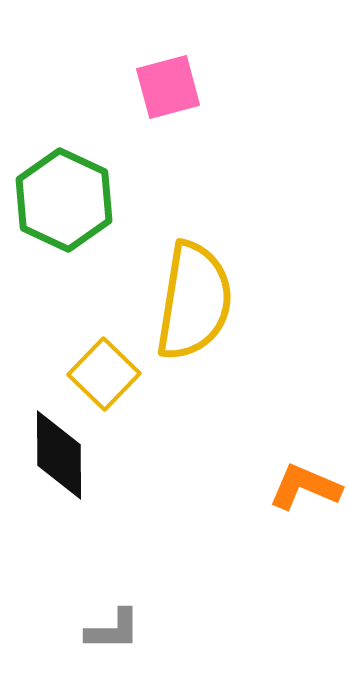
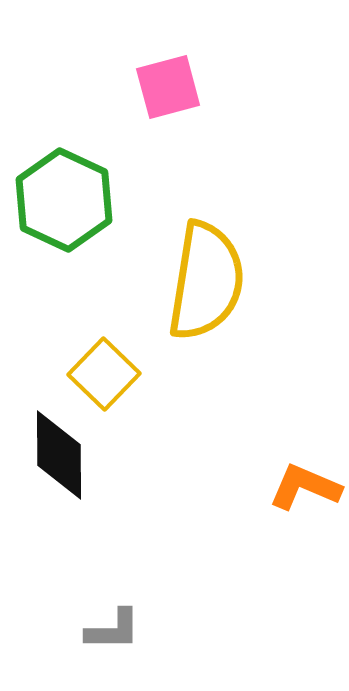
yellow semicircle: moved 12 px right, 20 px up
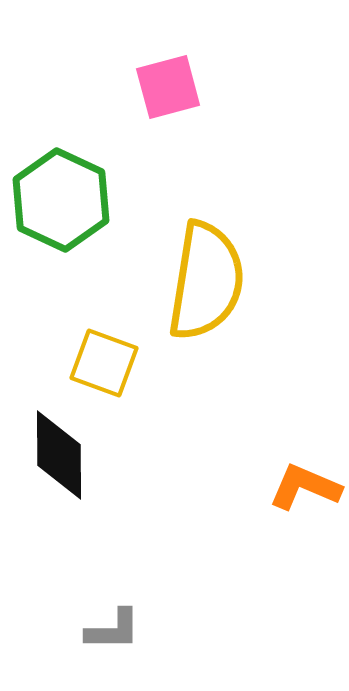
green hexagon: moved 3 px left
yellow square: moved 11 px up; rotated 24 degrees counterclockwise
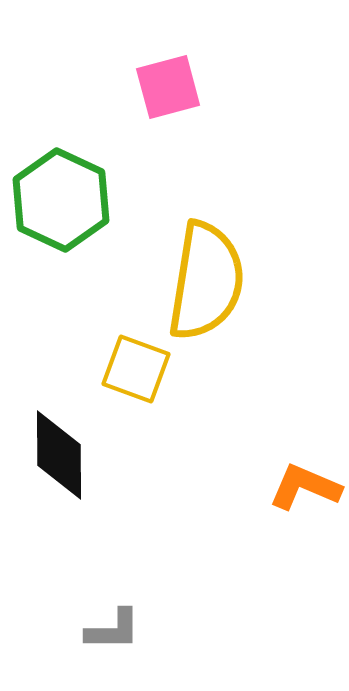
yellow square: moved 32 px right, 6 px down
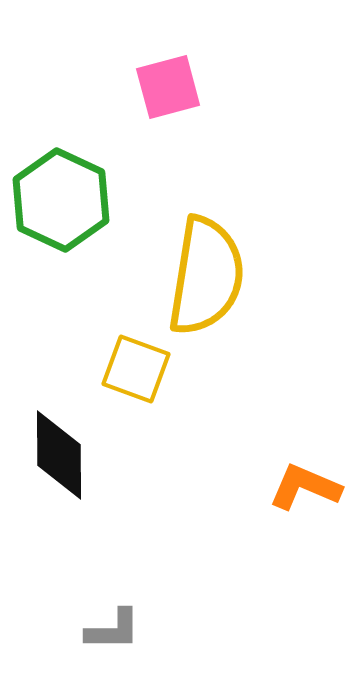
yellow semicircle: moved 5 px up
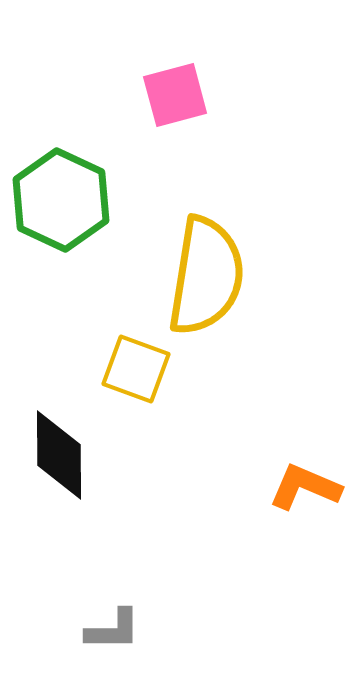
pink square: moved 7 px right, 8 px down
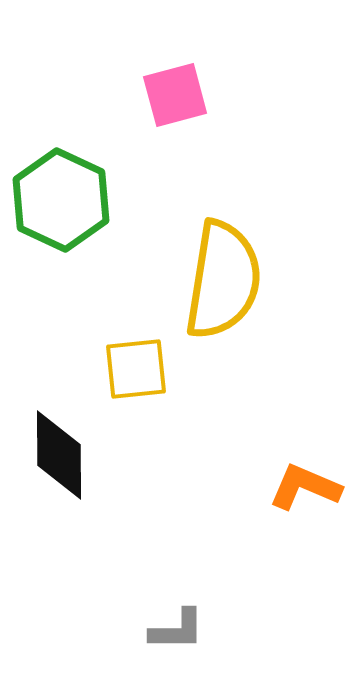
yellow semicircle: moved 17 px right, 4 px down
yellow square: rotated 26 degrees counterclockwise
gray L-shape: moved 64 px right
